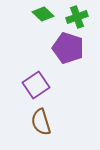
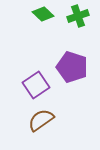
green cross: moved 1 px right, 1 px up
purple pentagon: moved 4 px right, 19 px down
brown semicircle: moved 2 px up; rotated 72 degrees clockwise
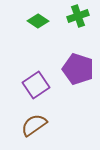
green diamond: moved 5 px left, 7 px down; rotated 10 degrees counterclockwise
purple pentagon: moved 6 px right, 2 px down
brown semicircle: moved 7 px left, 5 px down
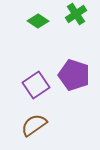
green cross: moved 2 px left, 2 px up; rotated 15 degrees counterclockwise
purple pentagon: moved 4 px left, 6 px down
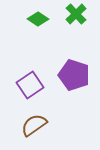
green cross: rotated 10 degrees counterclockwise
green diamond: moved 2 px up
purple square: moved 6 px left
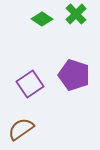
green diamond: moved 4 px right
purple square: moved 1 px up
brown semicircle: moved 13 px left, 4 px down
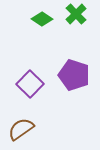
purple square: rotated 12 degrees counterclockwise
